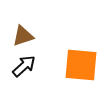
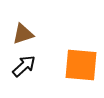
brown triangle: moved 2 px up
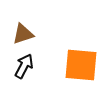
black arrow: rotated 20 degrees counterclockwise
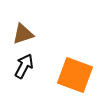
orange square: moved 6 px left, 10 px down; rotated 15 degrees clockwise
